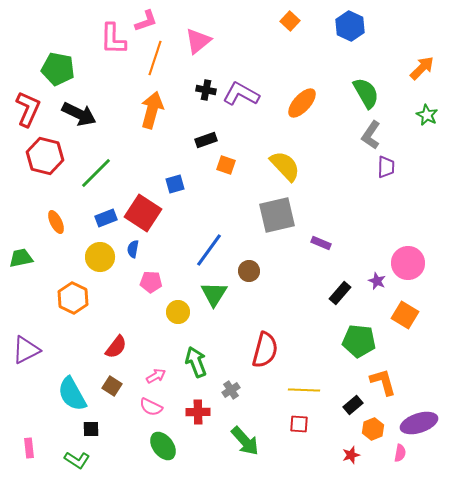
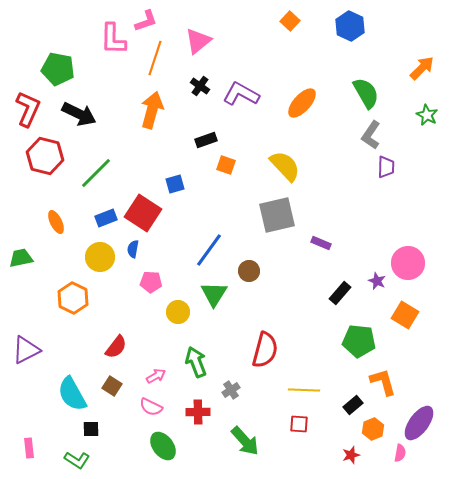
black cross at (206, 90): moved 6 px left, 4 px up; rotated 24 degrees clockwise
purple ellipse at (419, 423): rotated 36 degrees counterclockwise
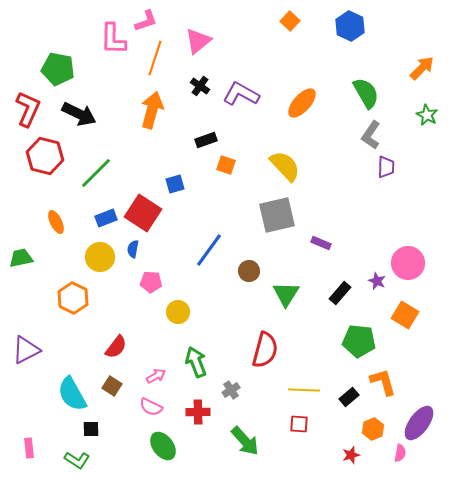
green triangle at (214, 294): moved 72 px right
black rectangle at (353, 405): moved 4 px left, 8 px up
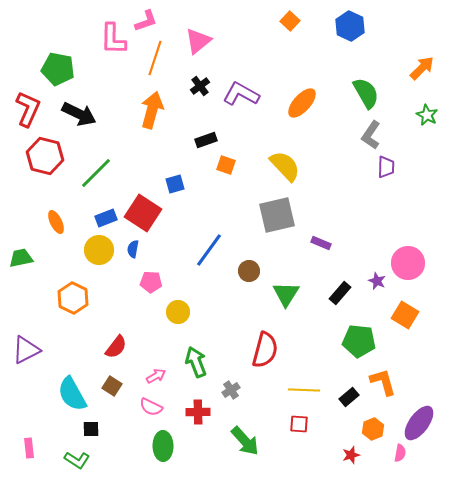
black cross at (200, 86): rotated 18 degrees clockwise
yellow circle at (100, 257): moved 1 px left, 7 px up
green ellipse at (163, 446): rotated 36 degrees clockwise
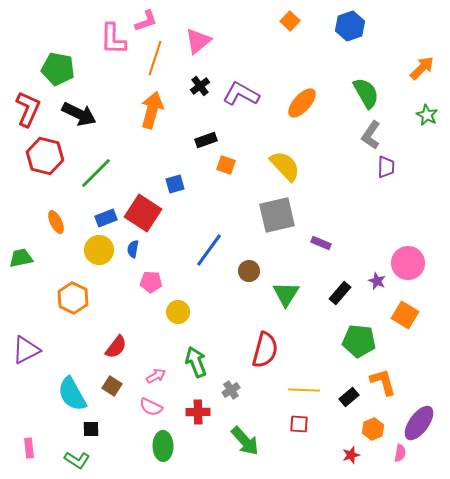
blue hexagon at (350, 26): rotated 16 degrees clockwise
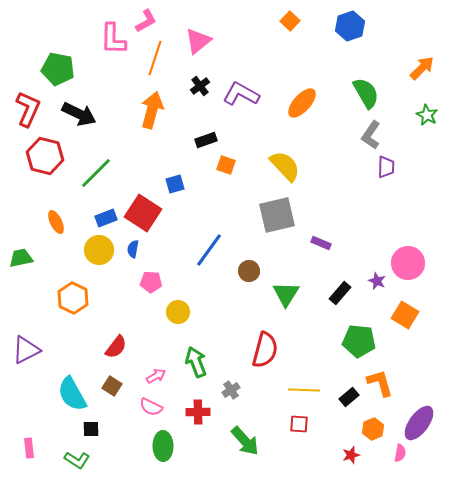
pink L-shape at (146, 21): rotated 10 degrees counterclockwise
orange L-shape at (383, 382): moved 3 px left, 1 px down
